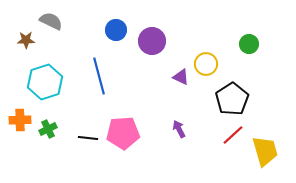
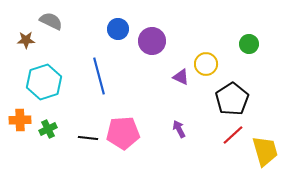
blue circle: moved 2 px right, 1 px up
cyan hexagon: moved 1 px left
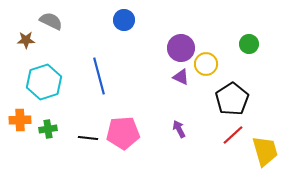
blue circle: moved 6 px right, 9 px up
purple circle: moved 29 px right, 7 px down
green cross: rotated 18 degrees clockwise
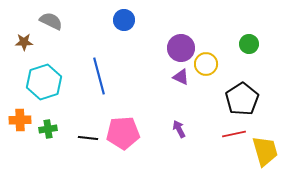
brown star: moved 2 px left, 2 px down
black pentagon: moved 10 px right
red line: moved 1 px right, 1 px up; rotated 30 degrees clockwise
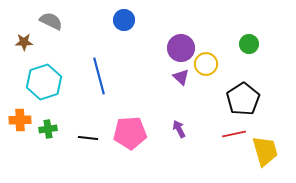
purple triangle: rotated 18 degrees clockwise
black pentagon: moved 1 px right
pink pentagon: moved 7 px right
